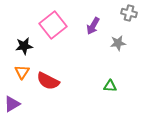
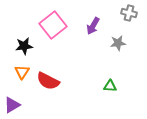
purple triangle: moved 1 px down
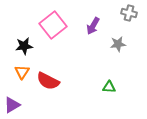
gray star: moved 1 px down
green triangle: moved 1 px left, 1 px down
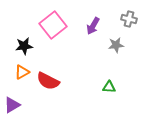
gray cross: moved 6 px down
gray star: moved 2 px left, 1 px down
orange triangle: rotated 28 degrees clockwise
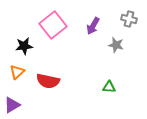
gray star: rotated 21 degrees clockwise
orange triangle: moved 5 px left; rotated 14 degrees counterclockwise
red semicircle: rotated 15 degrees counterclockwise
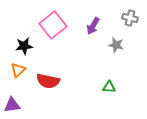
gray cross: moved 1 px right, 1 px up
orange triangle: moved 1 px right, 2 px up
purple triangle: rotated 24 degrees clockwise
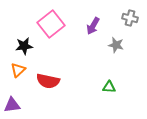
pink square: moved 2 px left, 1 px up
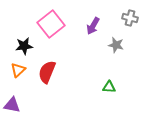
red semicircle: moved 1 px left, 9 px up; rotated 100 degrees clockwise
purple triangle: rotated 18 degrees clockwise
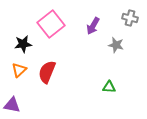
black star: moved 1 px left, 2 px up
orange triangle: moved 1 px right
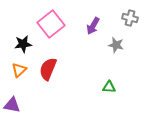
red semicircle: moved 1 px right, 3 px up
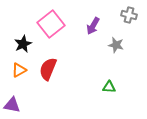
gray cross: moved 1 px left, 3 px up
black star: rotated 18 degrees counterclockwise
orange triangle: rotated 14 degrees clockwise
